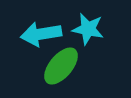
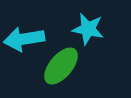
cyan arrow: moved 17 px left, 5 px down
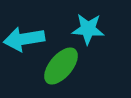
cyan star: rotated 8 degrees counterclockwise
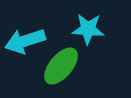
cyan arrow: moved 1 px right, 2 px down; rotated 9 degrees counterclockwise
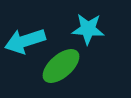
green ellipse: rotated 9 degrees clockwise
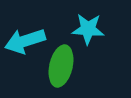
green ellipse: rotated 36 degrees counterclockwise
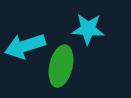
cyan arrow: moved 5 px down
